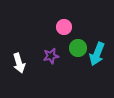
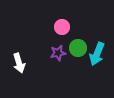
pink circle: moved 2 px left
purple star: moved 7 px right, 3 px up
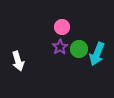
green circle: moved 1 px right, 1 px down
purple star: moved 2 px right, 6 px up; rotated 21 degrees counterclockwise
white arrow: moved 1 px left, 2 px up
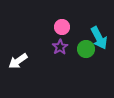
green circle: moved 7 px right
cyan arrow: moved 2 px right, 16 px up; rotated 50 degrees counterclockwise
white arrow: rotated 72 degrees clockwise
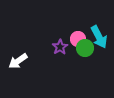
pink circle: moved 16 px right, 12 px down
cyan arrow: moved 1 px up
green circle: moved 1 px left, 1 px up
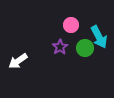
pink circle: moved 7 px left, 14 px up
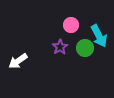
cyan arrow: moved 1 px up
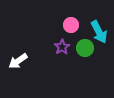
cyan arrow: moved 4 px up
purple star: moved 2 px right
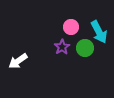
pink circle: moved 2 px down
